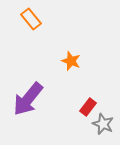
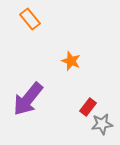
orange rectangle: moved 1 px left
gray star: moved 1 px left; rotated 30 degrees counterclockwise
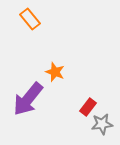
orange star: moved 16 px left, 11 px down
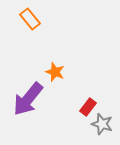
gray star: rotated 25 degrees clockwise
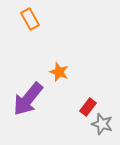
orange rectangle: rotated 10 degrees clockwise
orange star: moved 4 px right
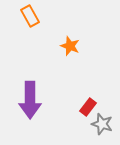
orange rectangle: moved 3 px up
orange star: moved 11 px right, 26 px up
purple arrow: moved 2 px right, 1 px down; rotated 39 degrees counterclockwise
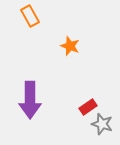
red rectangle: rotated 18 degrees clockwise
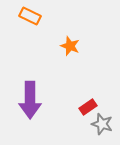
orange rectangle: rotated 35 degrees counterclockwise
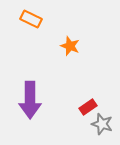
orange rectangle: moved 1 px right, 3 px down
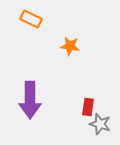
orange star: rotated 12 degrees counterclockwise
red rectangle: rotated 48 degrees counterclockwise
gray star: moved 2 px left
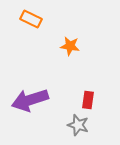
purple arrow: rotated 72 degrees clockwise
red rectangle: moved 7 px up
gray star: moved 22 px left, 1 px down
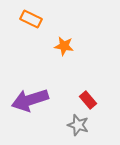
orange star: moved 6 px left
red rectangle: rotated 48 degrees counterclockwise
